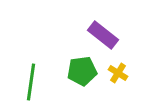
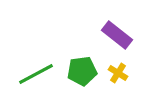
purple rectangle: moved 14 px right
green line: moved 5 px right, 8 px up; rotated 54 degrees clockwise
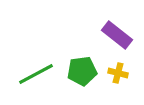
yellow cross: rotated 18 degrees counterclockwise
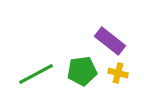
purple rectangle: moved 7 px left, 6 px down
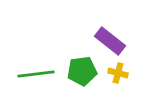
green line: rotated 21 degrees clockwise
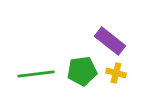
yellow cross: moved 2 px left
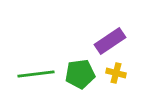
purple rectangle: rotated 72 degrees counterclockwise
green pentagon: moved 2 px left, 3 px down
